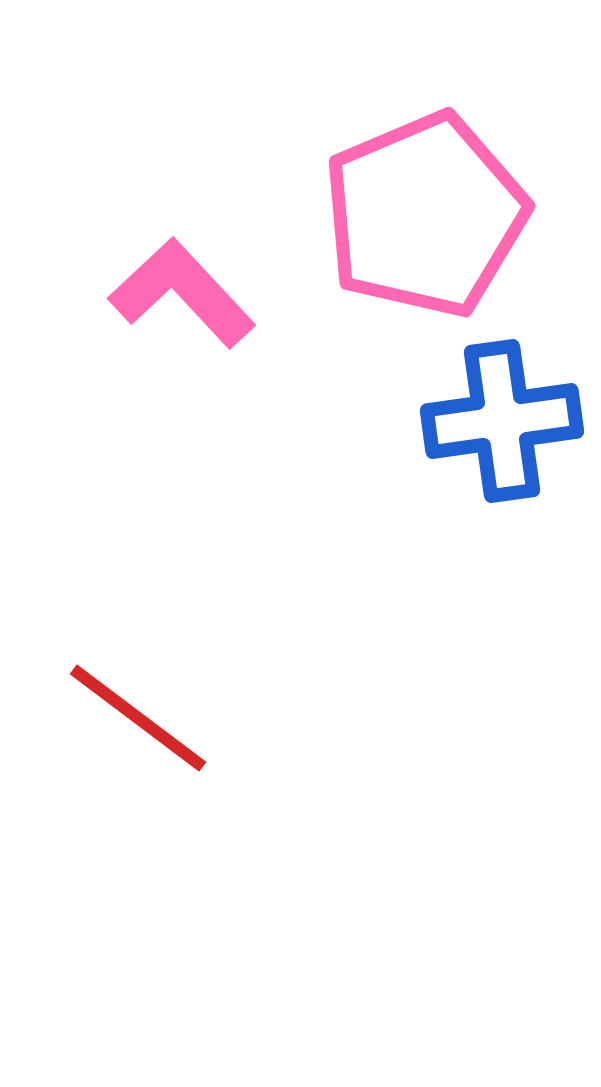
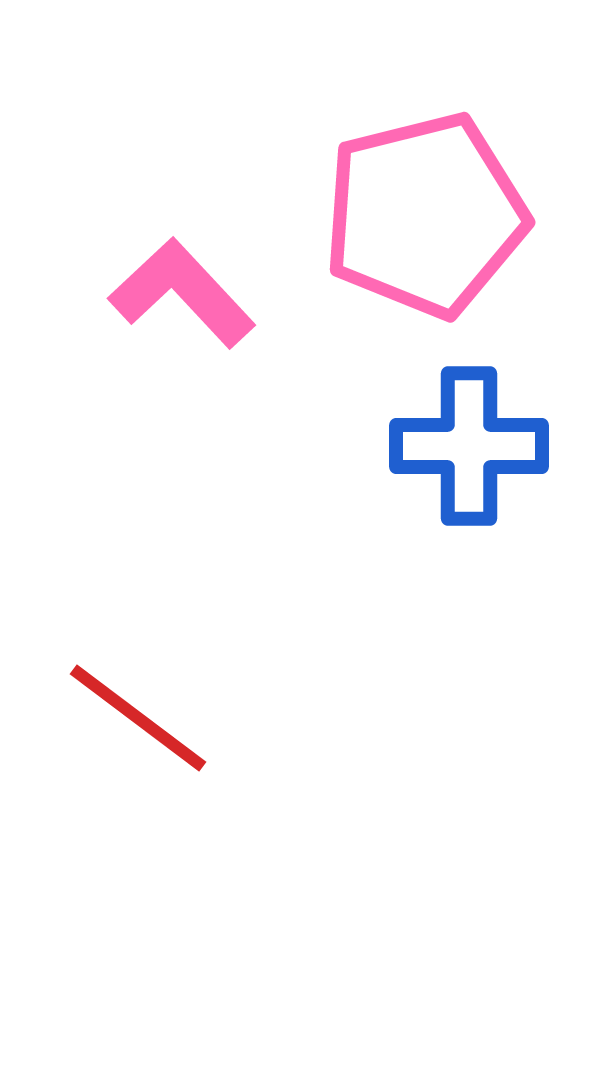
pink pentagon: rotated 9 degrees clockwise
blue cross: moved 33 px left, 25 px down; rotated 8 degrees clockwise
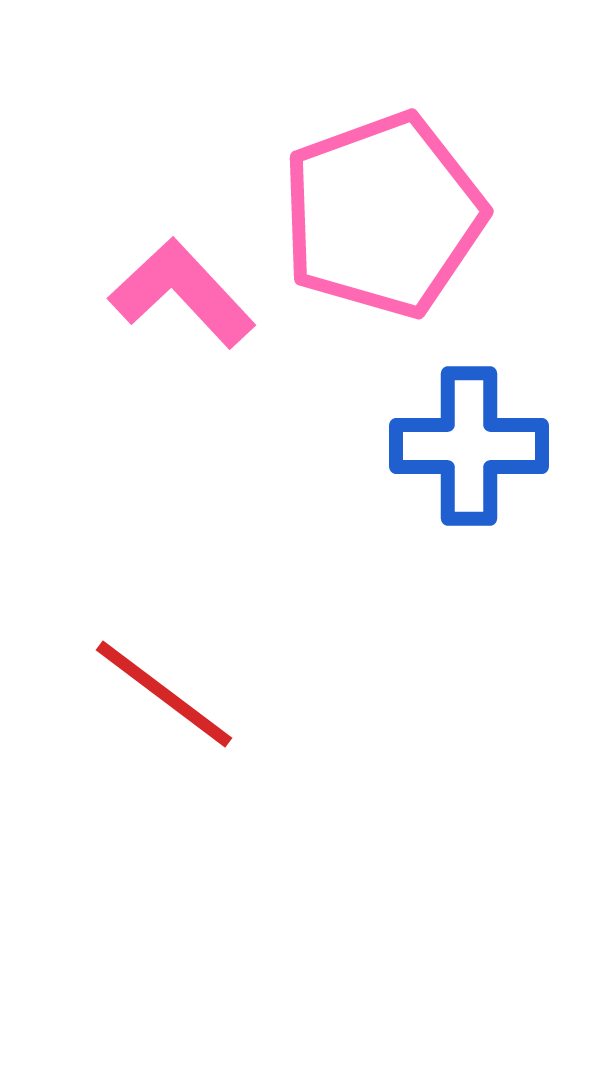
pink pentagon: moved 42 px left; rotated 6 degrees counterclockwise
red line: moved 26 px right, 24 px up
